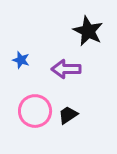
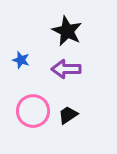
black star: moved 21 px left
pink circle: moved 2 px left
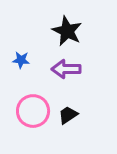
blue star: rotated 12 degrees counterclockwise
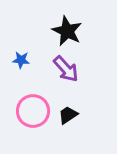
purple arrow: rotated 132 degrees counterclockwise
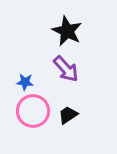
blue star: moved 4 px right, 22 px down
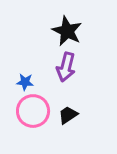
purple arrow: moved 2 px up; rotated 56 degrees clockwise
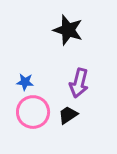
black star: moved 1 px right, 1 px up; rotated 8 degrees counterclockwise
purple arrow: moved 13 px right, 16 px down
pink circle: moved 1 px down
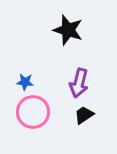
black trapezoid: moved 16 px right
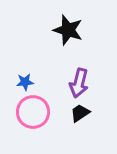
blue star: rotated 12 degrees counterclockwise
black trapezoid: moved 4 px left, 2 px up
